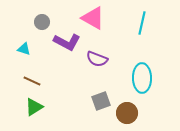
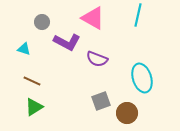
cyan line: moved 4 px left, 8 px up
cyan ellipse: rotated 16 degrees counterclockwise
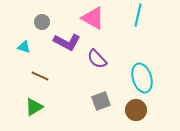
cyan triangle: moved 2 px up
purple semicircle: rotated 25 degrees clockwise
brown line: moved 8 px right, 5 px up
brown circle: moved 9 px right, 3 px up
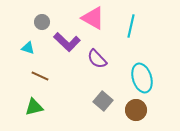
cyan line: moved 7 px left, 11 px down
purple L-shape: rotated 16 degrees clockwise
cyan triangle: moved 4 px right, 1 px down
gray square: moved 2 px right; rotated 30 degrees counterclockwise
green triangle: rotated 18 degrees clockwise
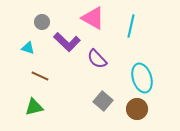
brown circle: moved 1 px right, 1 px up
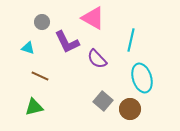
cyan line: moved 14 px down
purple L-shape: rotated 20 degrees clockwise
brown circle: moved 7 px left
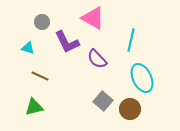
cyan ellipse: rotated 8 degrees counterclockwise
